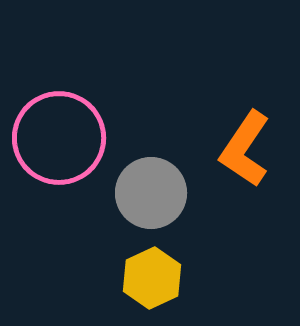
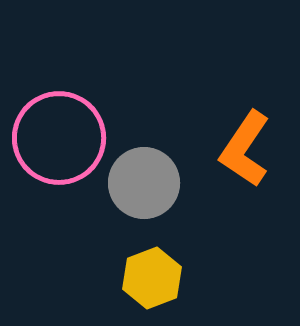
gray circle: moved 7 px left, 10 px up
yellow hexagon: rotated 4 degrees clockwise
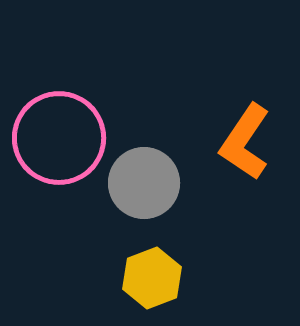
orange L-shape: moved 7 px up
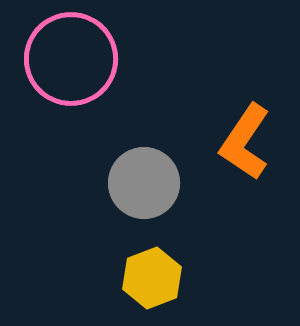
pink circle: moved 12 px right, 79 px up
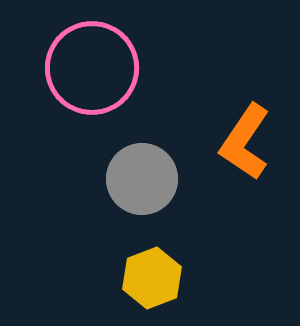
pink circle: moved 21 px right, 9 px down
gray circle: moved 2 px left, 4 px up
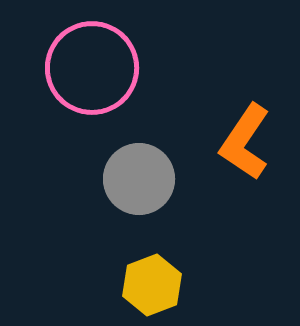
gray circle: moved 3 px left
yellow hexagon: moved 7 px down
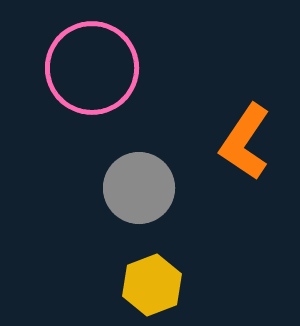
gray circle: moved 9 px down
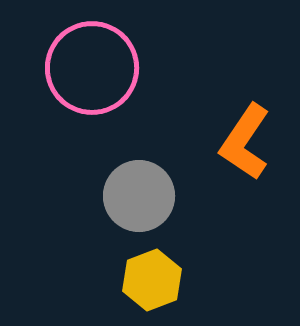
gray circle: moved 8 px down
yellow hexagon: moved 5 px up
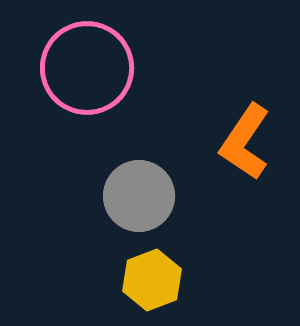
pink circle: moved 5 px left
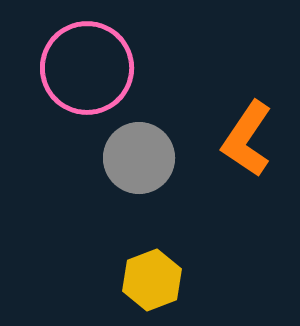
orange L-shape: moved 2 px right, 3 px up
gray circle: moved 38 px up
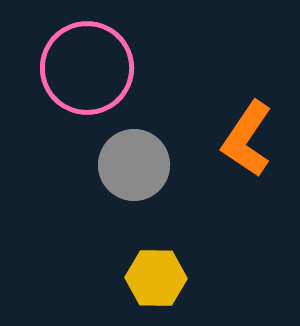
gray circle: moved 5 px left, 7 px down
yellow hexagon: moved 4 px right, 2 px up; rotated 22 degrees clockwise
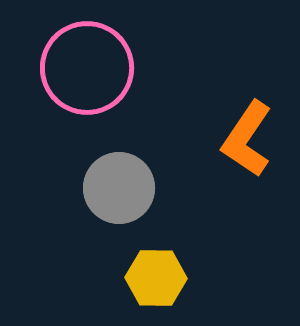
gray circle: moved 15 px left, 23 px down
